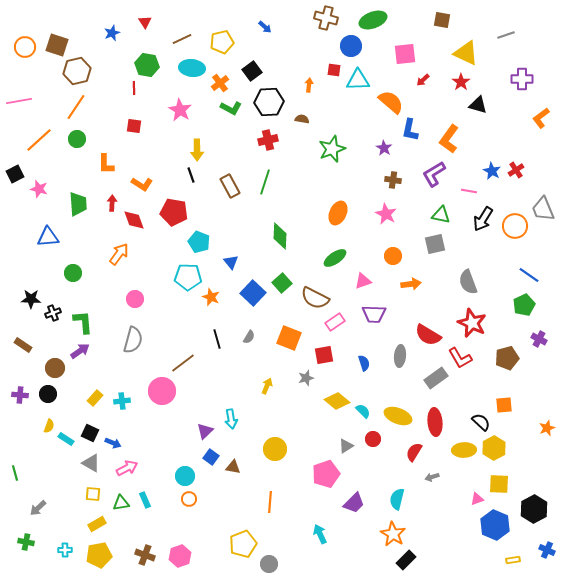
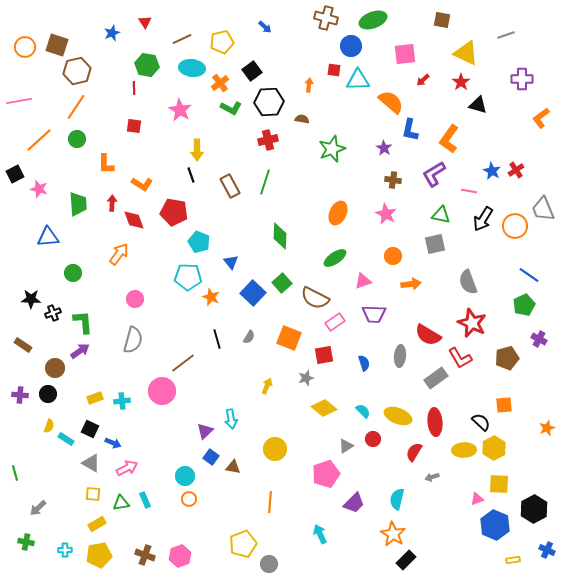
yellow rectangle at (95, 398): rotated 28 degrees clockwise
yellow diamond at (337, 401): moved 13 px left, 7 px down
black square at (90, 433): moved 4 px up
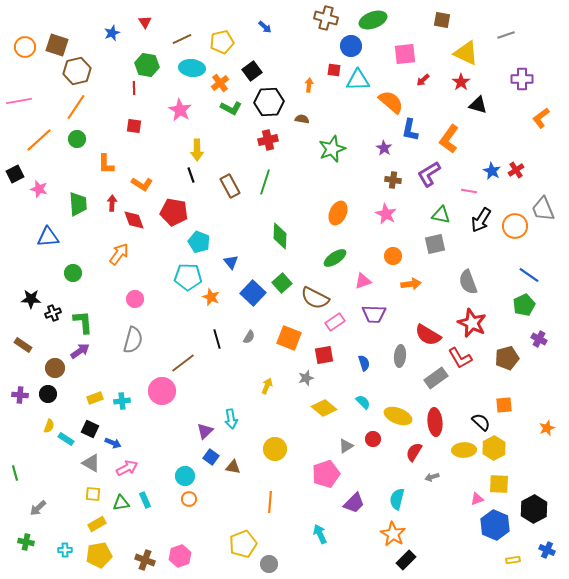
purple L-shape at (434, 174): moved 5 px left
black arrow at (483, 219): moved 2 px left, 1 px down
cyan semicircle at (363, 411): moved 9 px up
brown cross at (145, 555): moved 5 px down
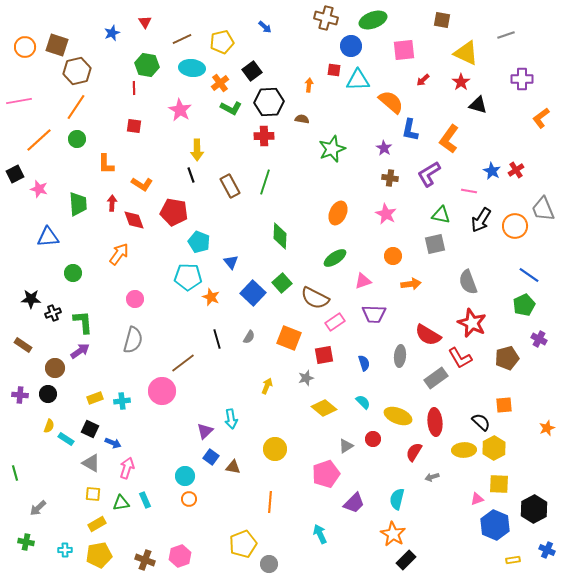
pink square at (405, 54): moved 1 px left, 4 px up
red cross at (268, 140): moved 4 px left, 4 px up; rotated 12 degrees clockwise
brown cross at (393, 180): moved 3 px left, 2 px up
pink arrow at (127, 468): rotated 45 degrees counterclockwise
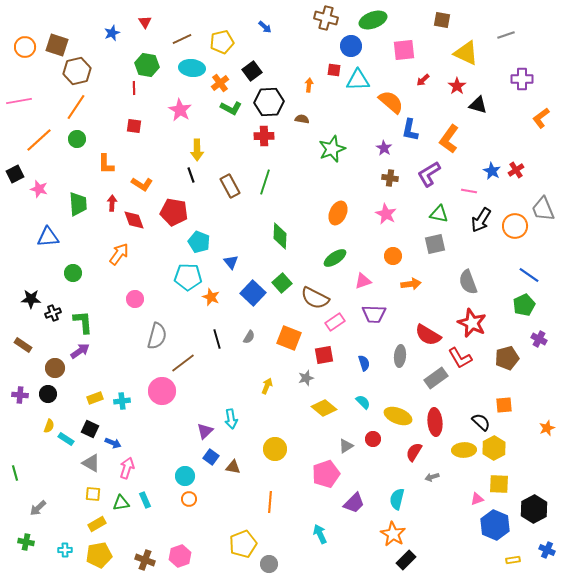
red star at (461, 82): moved 4 px left, 4 px down
green triangle at (441, 215): moved 2 px left, 1 px up
gray semicircle at (133, 340): moved 24 px right, 4 px up
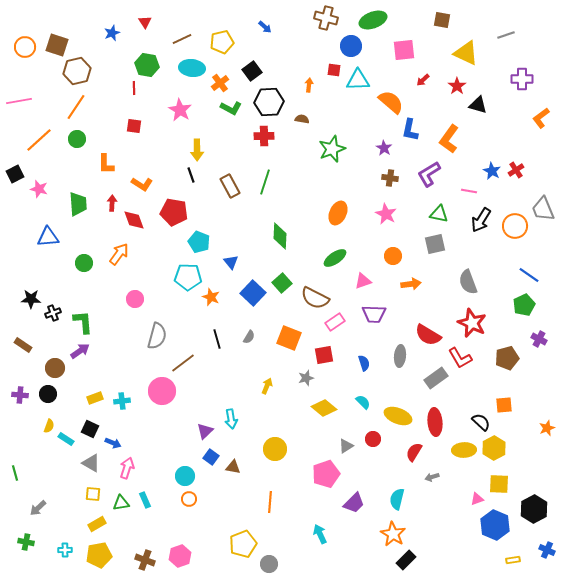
green circle at (73, 273): moved 11 px right, 10 px up
